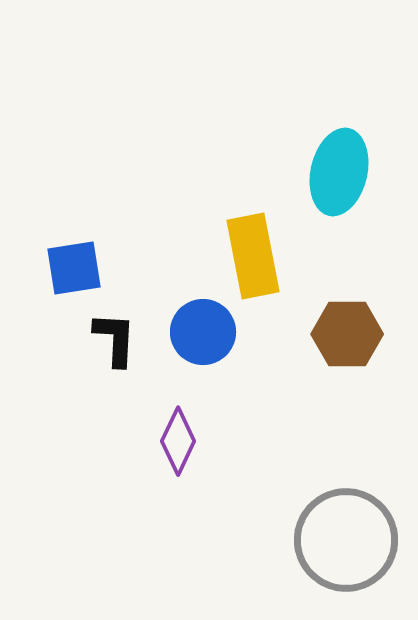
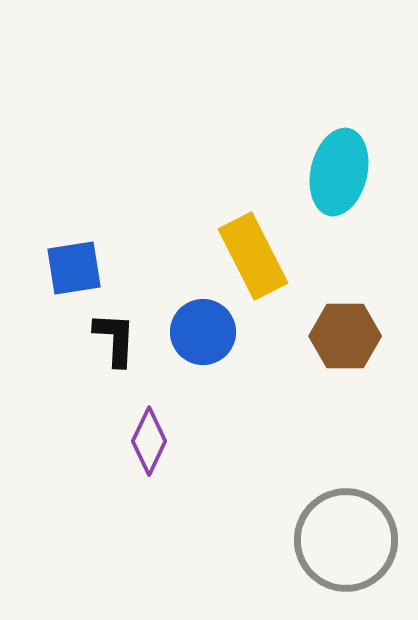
yellow rectangle: rotated 16 degrees counterclockwise
brown hexagon: moved 2 px left, 2 px down
purple diamond: moved 29 px left
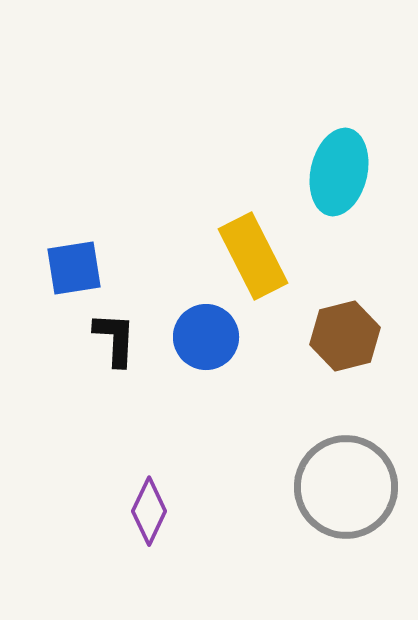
blue circle: moved 3 px right, 5 px down
brown hexagon: rotated 14 degrees counterclockwise
purple diamond: moved 70 px down
gray circle: moved 53 px up
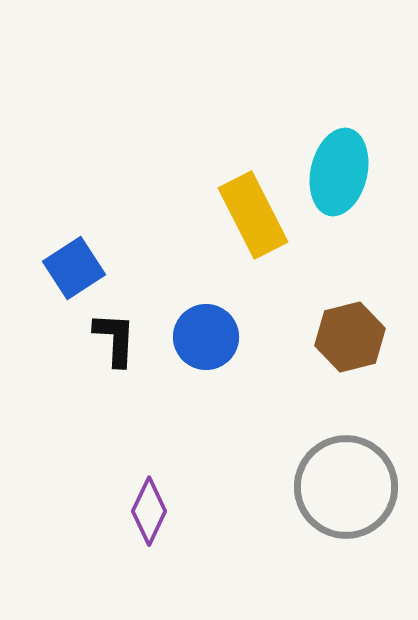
yellow rectangle: moved 41 px up
blue square: rotated 24 degrees counterclockwise
brown hexagon: moved 5 px right, 1 px down
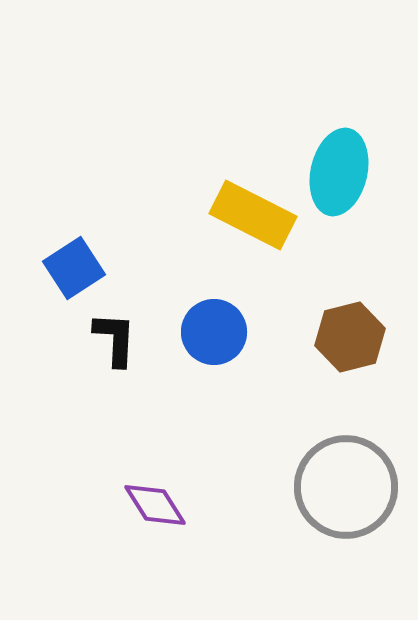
yellow rectangle: rotated 36 degrees counterclockwise
blue circle: moved 8 px right, 5 px up
purple diamond: moved 6 px right, 6 px up; rotated 58 degrees counterclockwise
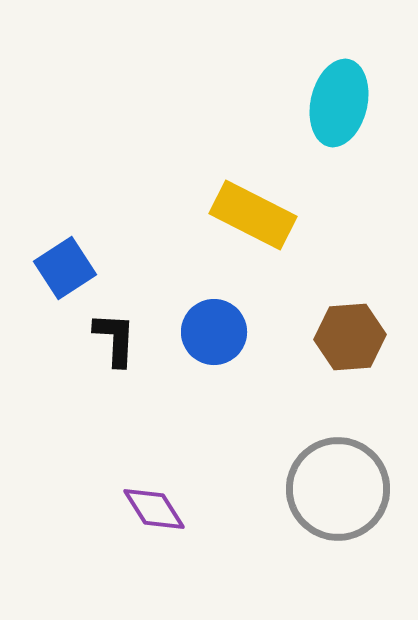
cyan ellipse: moved 69 px up
blue square: moved 9 px left
brown hexagon: rotated 10 degrees clockwise
gray circle: moved 8 px left, 2 px down
purple diamond: moved 1 px left, 4 px down
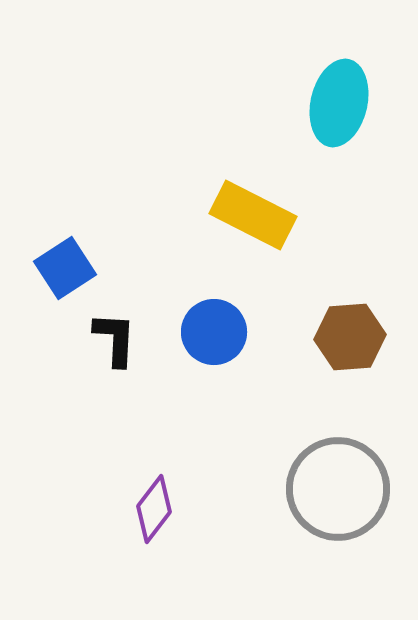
purple diamond: rotated 70 degrees clockwise
